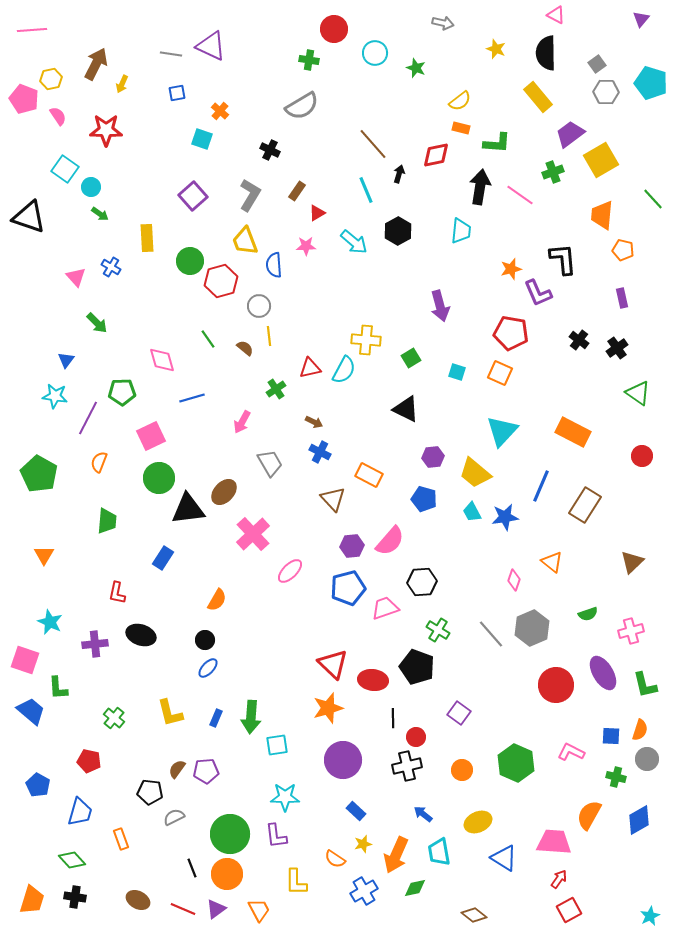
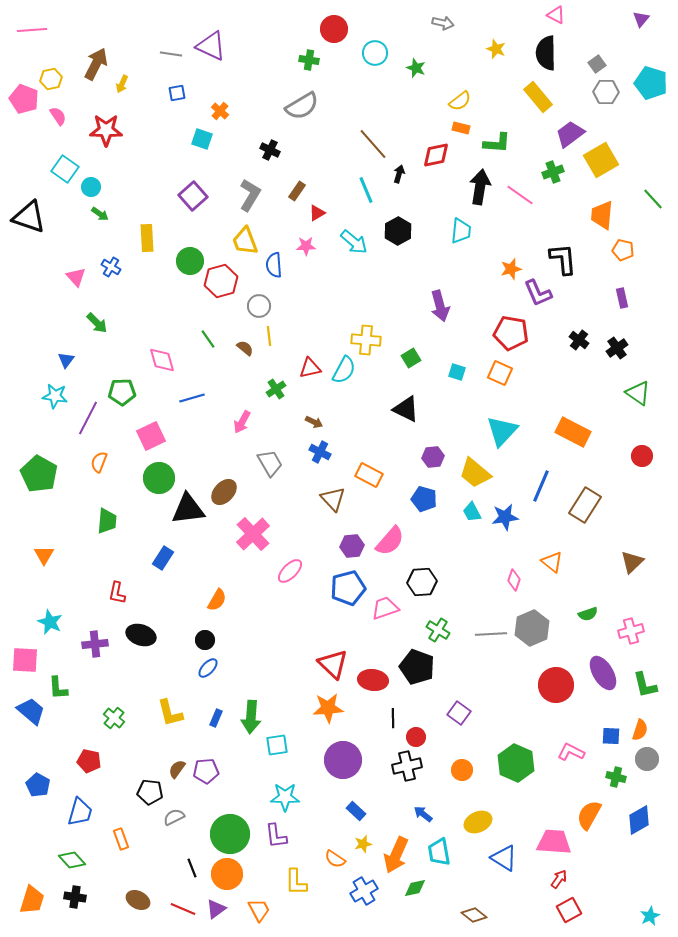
gray line at (491, 634): rotated 52 degrees counterclockwise
pink square at (25, 660): rotated 16 degrees counterclockwise
orange star at (328, 708): rotated 12 degrees clockwise
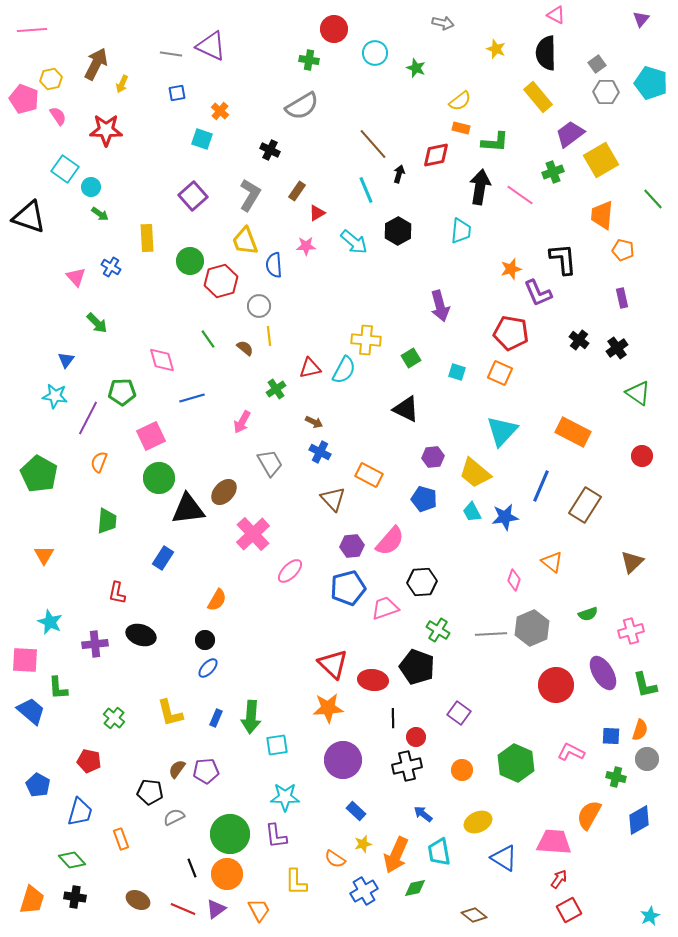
green L-shape at (497, 143): moved 2 px left, 1 px up
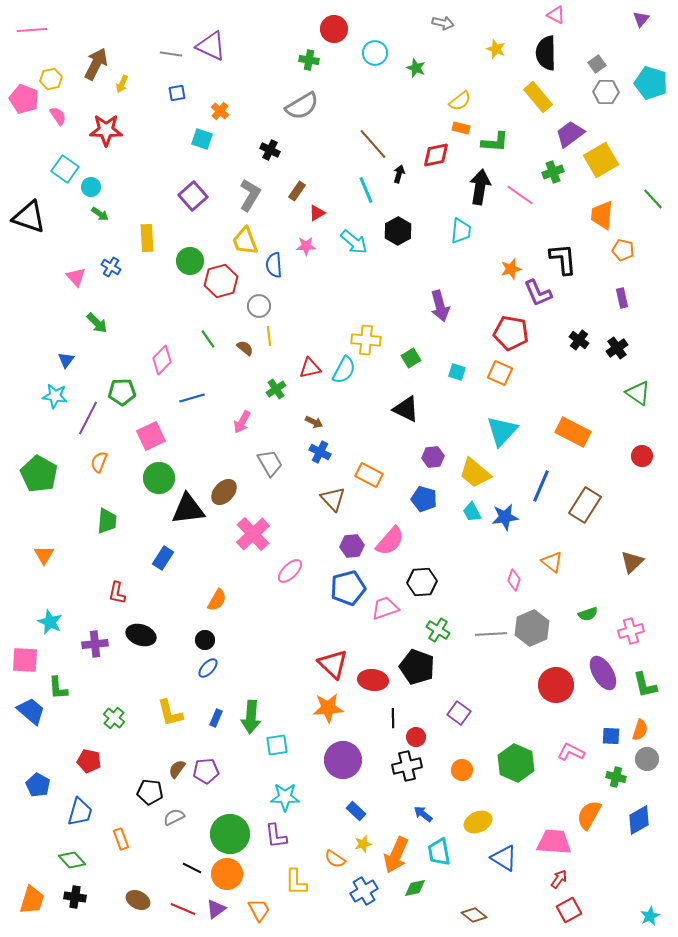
pink diamond at (162, 360): rotated 60 degrees clockwise
black line at (192, 868): rotated 42 degrees counterclockwise
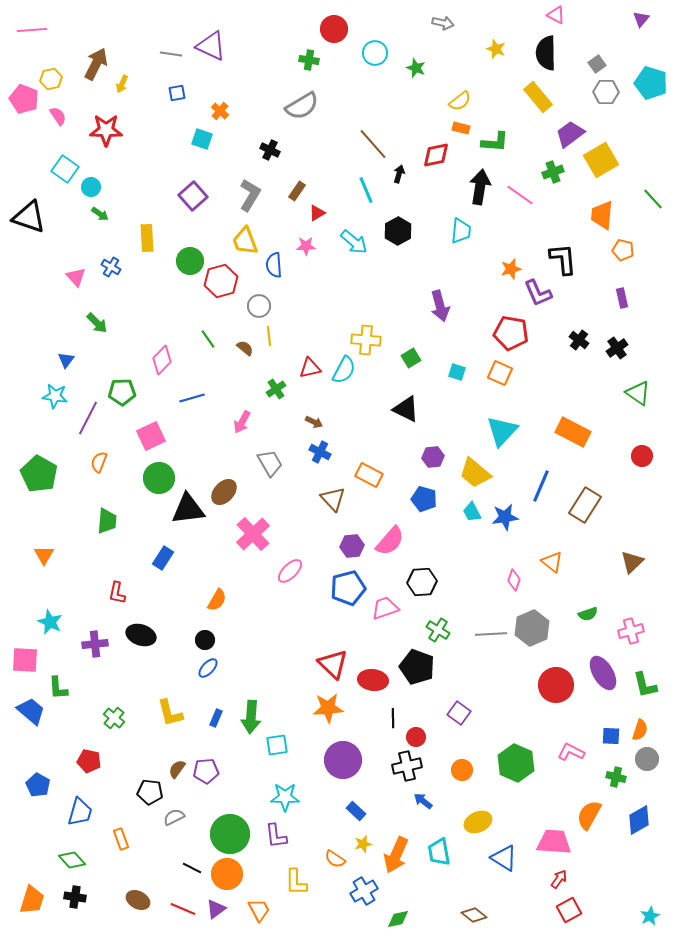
blue arrow at (423, 814): moved 13 px up
green diamond at (415, 888): moved 17 px left, 31 px down
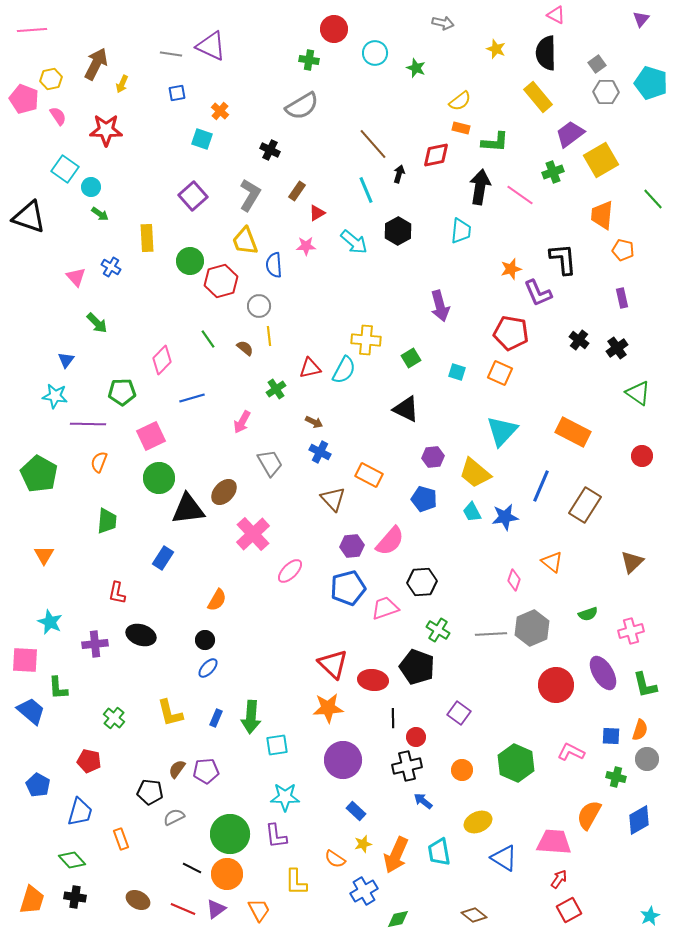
purple line at (88, 418): moved 6 px down; rotated 64 degrees clockwise
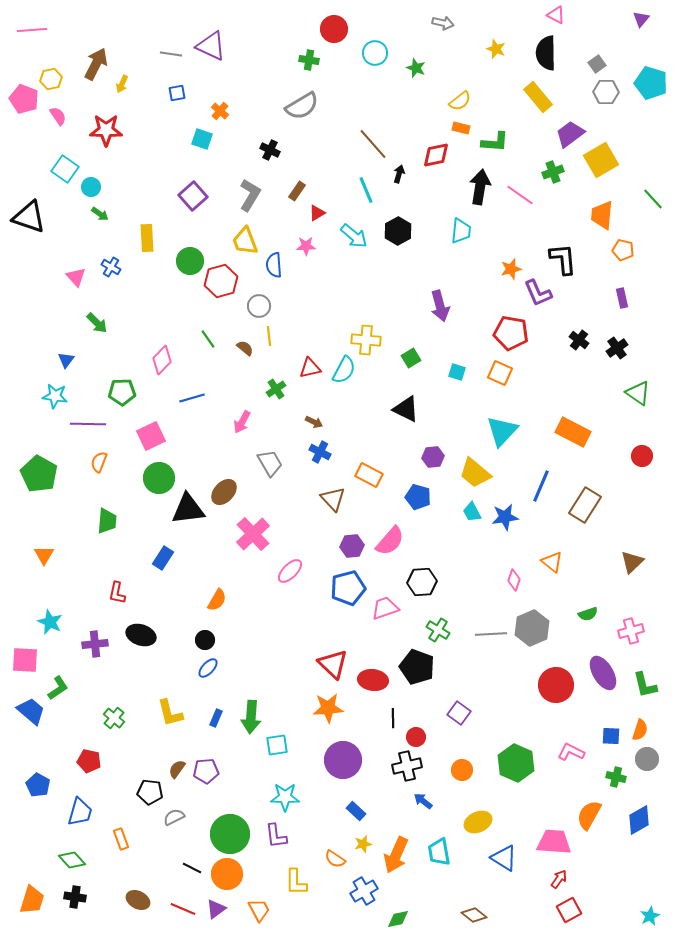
cyan arrow at (354, 242): moved 6 px up
blue pentagon at (424, 499): moved 6 px left, 2 px up
green L-shape at (58, 688): rotated 120 degrees counterclockwise
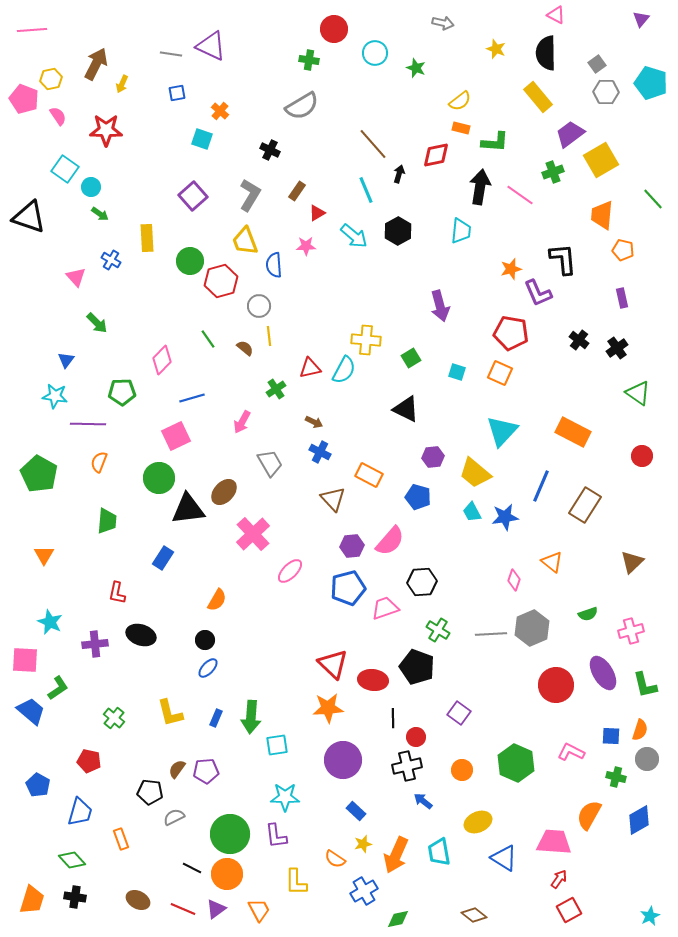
blue cross at (111, 267): moved 7 px up
pink square at (151, 436): moved 25 px right
